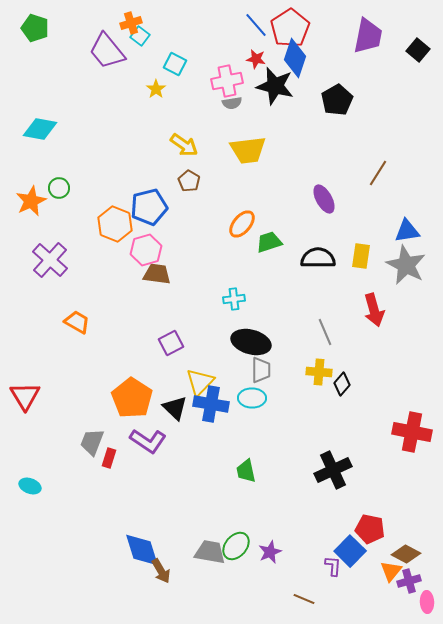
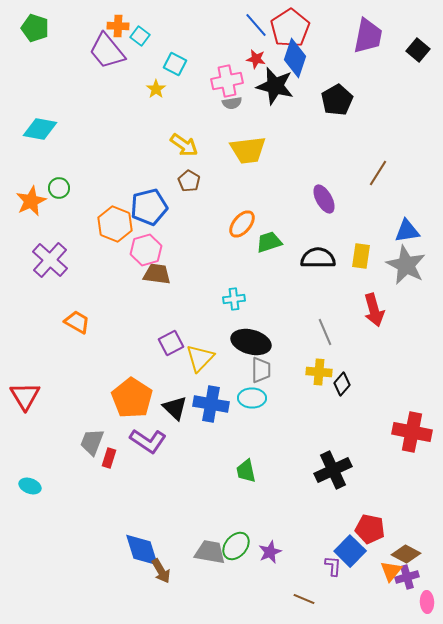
orange cross at (131, 23): moved 13 px left, 3 px down; rotated 20 degrees clockwise
yellow triangle at (200, 382): moved 24 px up
purple cross at (409, 581): moved 2 px left, 4 px up
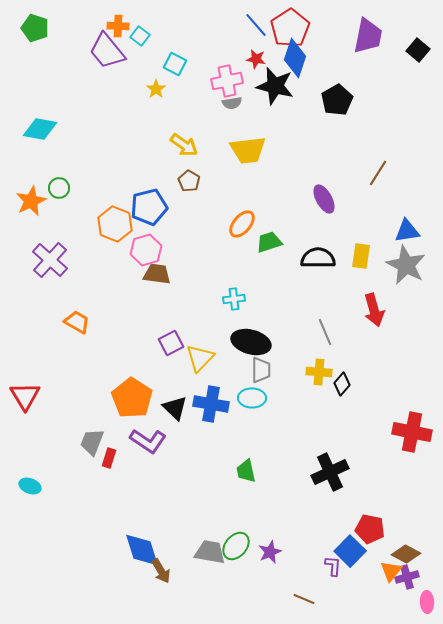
black cross at (333, 470): moved 3 px left, 2 px down
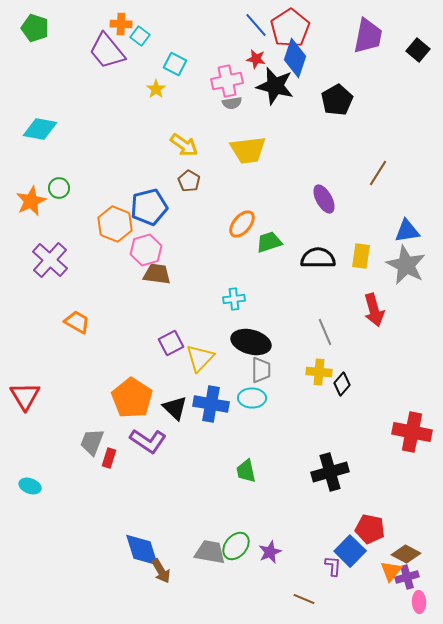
orange cross at (118, 26): moved 3 px right, 2 px up
black cross at (330, 472): rotated 9 degrees clockwise
pink ellipse at (427, 602): moved 8 px left
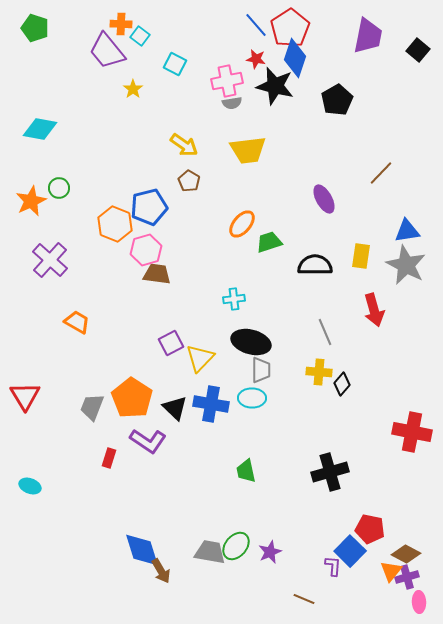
yellow star at (156, 89): moved 23 px left
brown line at (378, 173): moved 3 px right; rotated 12 degrees clockwise
black semicircle at (318, 258): moved 3 px left, 7 px down
gray trapezoid at (92, 442): moved 35 px up
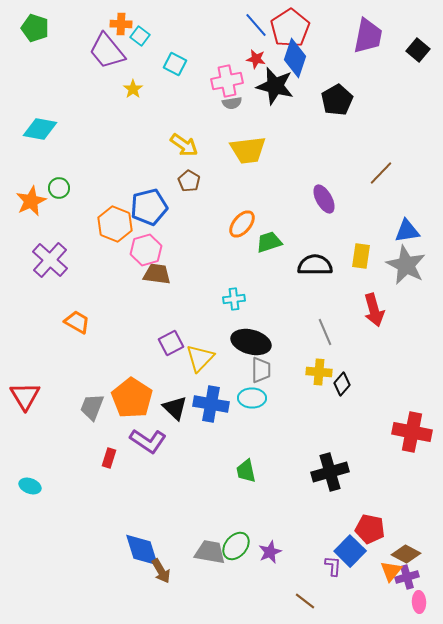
brown line at (304, 599): moved 1 px right, 2 px down; rotated 15 degrees clockwise
